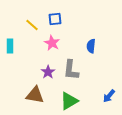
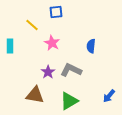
blue square: moved 1 px right, 7 px up
gray L-shape: rotated 110 degrees clockwise
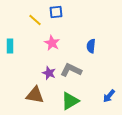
yellow line: moved 3 px right, 5 px up
purple star: moved 1 px right, 1 px down; rotated 16 degrees counterclockwise
green triangle: moved 1 px right
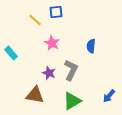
cyan rectangle: moved 1 px right, 7 px down; rotated 40 degrees counterclockwise
gray L-shape: rotated 90 degrees clockwise
green triangle: moved 2 px right
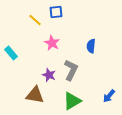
purple star: moved 2 px down
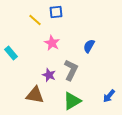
blue semicircle: moved 2 px left; rotated 24 degrees clockwise
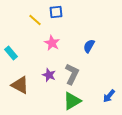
gray L-shape: moved 1 px right, 4 px down
brown triangle: moved 15 px left, 10 px up; rotated 18 degrees clockwise
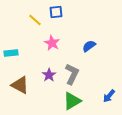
blue semicircle: rotated 24 degrees clockwise
cyan rectangle: rotated 56 degrees counterclockwise
purple star: rotated 16 degrees clockwise
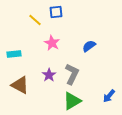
cyan rectangle: moved 3 px right, 1 px down
